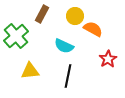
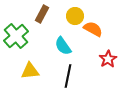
cyan semicircle: moved 1 px left; rotated 30 degrees clockwise
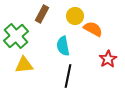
cyan semicircle: rotated 24 degrees clockwise
yellow triangle: moved 6 px left, 6 px up
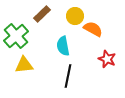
brown rectangle: rotated 18 degrees clockwise
red star: moved 1 px left; rotated 18 degrees counterclockwise
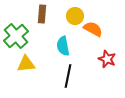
brown rectangle: rotated 42 degrees counterclockwise
yellow triangle: moved 2 px right, 1 px up
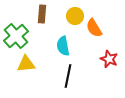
orange semicircle: moved 1 px right, 1 px up; rotated 150 degrees counterclockwise
red star: moved 2 px right
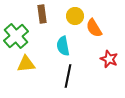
brown rectangle: rotated 12 degrees counterclockwise
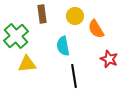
orange semicircle: moved 2 px right, 1 px down
yellow triangle: moved 1 px right
black line: moved 6 px right; rotated 20 degrees counterclockwise
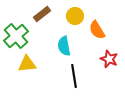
brown rectangle: rotated 60 degrees clockwise
orange semicircle: moved 1 px right, 1 px down
cyan semicircle: moved 1 px right
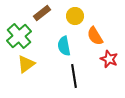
brown rectangle: moved 1 px up
orange semicircle: moved 2 px left, 6 px down
green cross: moved 3 px right
yellow triangle: moved 1 px left; rotated 30 degrees counterclockwise
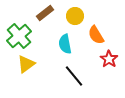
brown rectangle: moved 3 px right
orange semicircle: moved 1 px right, 1 px up
cyan semicircle: moved 1 px right, 2 px up
red star: rotated 12 degrees clockwise
black line: rotated 30 degrees counterclockwise
